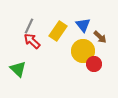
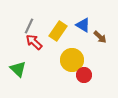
blue triangle: rotated 21 degrees counterclockwise
red arrow: moved 2 px right, 1 px down
yellow circle: moved 11 px left, 9 px down
red circle: moved 10 px left, 11 px down
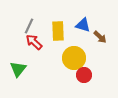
blue triangle: rotated 14 degrees counterclockwise
yellow rectangle: rotated 36 degrees counterclockwise
yellow circle: moved 2 px right, 2 px up
green triangle: rotated 24 degrees clockwise
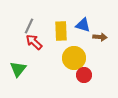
yellow rectangle: moved 3 px right
brown arrow: rotated 40 degrees counterclockwise
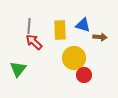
gray line: rotated 21 degrees counterclockwise
yellow rectangle: moved 1 px left, 1 px up
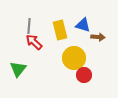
yellow rectangle: rotated 12 degrees counterclockwise
brown arrow: moved 2 px left
